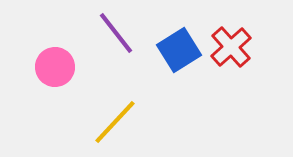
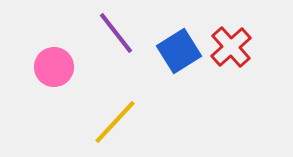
blue square: moved 1 px down
pink circle: moved 1 px left
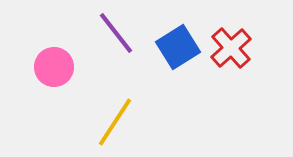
red cross: moved 1 px down
blue square: moved 1 px left, 4 px up
yellow line: rotated 10 degrees counterclockwise
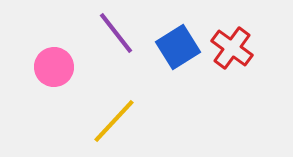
red cross: moved 1 px right; rotated 12 degrees counterclockwise
yellow line: moved 1 px left, 1 px up; rotated 10 degrees clockwise
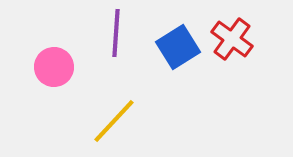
purple line: rotated 42 degrees clockwise
red cross: moved 9 px up
